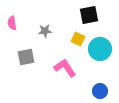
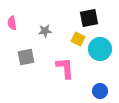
black square: moved 3 px down
pink L-shape: rotated 30 degrees clockwise
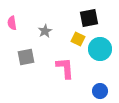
gray star: rotated 24 degrees counterclockwise
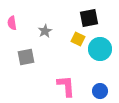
pink L-shape: moved 1 px right, 18 px down
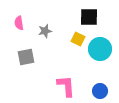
black square: moved 1 px up; rotated 12 degrees clockwise
pink semicircle: moved 7 px right
gray star: rotated 16 degrees clockwise
